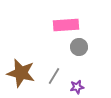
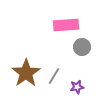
gray circle: moved 3 px right
brown star: moved 5 px right; rotated 24 degrees clockwise
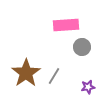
purple star: moved 11 px right
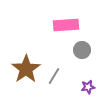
gray circle: moved 3 px down
brown star: moved 4 px up
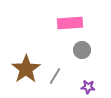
pink rectangle: moved 4 px right, 2 px up
gray line: moved 1 px right
purple star: rotated 16 degrees clockwise
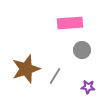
brown star: rotated 16 degrees clockwise
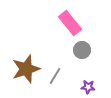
pink rectangle: rotated 55 degrees clockwise
